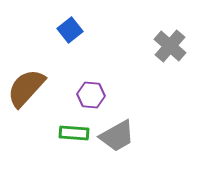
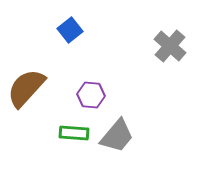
gray trapezoid: rotated 21 degrees counterclockwise
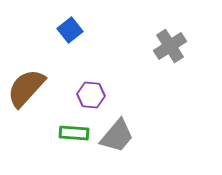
gray cross: rotated 16 degrees clockwise
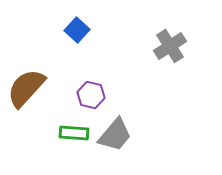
blue square: moved 7 px right; rotated 10 degrees counterclockwise
purple hexagon: rotated 8 degrees clockwise
gray trapezoid: moved 2 px left, 1 px up
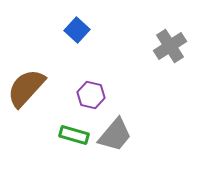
green rectangle: moved 2 px down; rotated 12 degrees clockwise
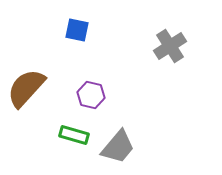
blue square: rotated 30 degrees counterclockwise
gray trapezoid: moved 3 px right, 12 px down
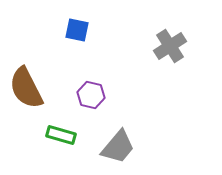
brown semicircle: rotated 69 degrees counterclockwise
green rectangle: moved 13 px left
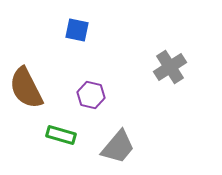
gray cross: moved 21 px down
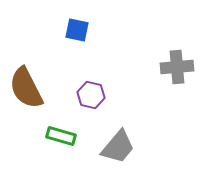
gray cross: moved 7 px right; rotated 28 degrees clockwise
green rectangle: moved 1 px down
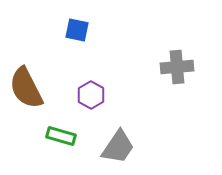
purple hexagon: rotated 16 degrees clockwise
gray trapezoid: rotated 6 degrees counterclockwise
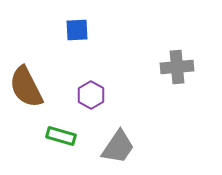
blue square: rotated 15 degrees counterclockwise
brown semicircle: moved 1 px up
